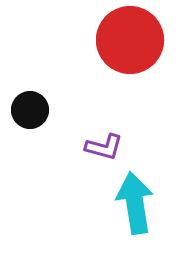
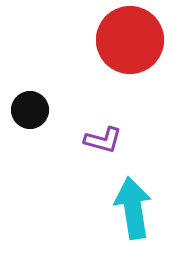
purple L-shape: moved 1 px left, 7 px up
cyan arrow: moved 2 px left, 5 px down
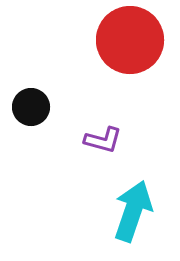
black circle: moved 1 px right, 3 px up
cyan arrow: moved 3 px down; rotated 28 degrees clockwise
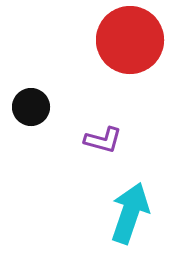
cyan arrow: moved 3 px left, 2 px down
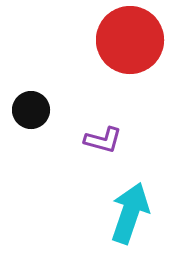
black circle: moved 3 px down
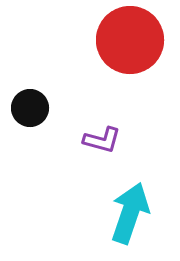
black circle: moved 1 px left, 2 px up
purple L-shape: moved 1 px left
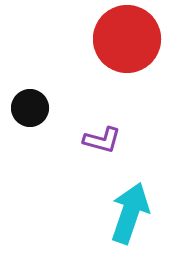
red circle: moved 3 px left, 1 px up
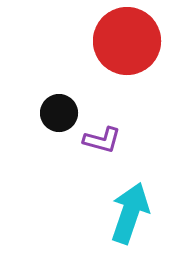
red circle: moved 2 px down
black circle: moved 29 px right, 5 px down
